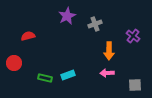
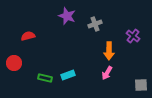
purple star: rotated 24 degrees counterclockwise
pink arrow: rotated 56 degrees counterclockwise
gray square: moved 6 px right
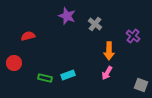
gray cross: rotated 32 degrees counterclockwise
gray square: rotated 24 degrees clockwise
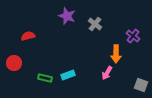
orange arrow: moved 7 px right, 3 px down
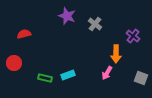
red semicircle: moved 4 px left, 2 px up
gray square: moved 7 px up
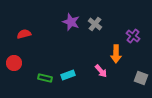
purple star: moved 4 px right, 6 px down
pink arrow: moved 6 px left, 2 px up; rotated 72 degrees counterclockwise
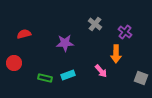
purple star: moved 6 px left, 21 px down; rotated 24 degrees counterclockwise
purple cross: moved 8 px left, 4 px up
